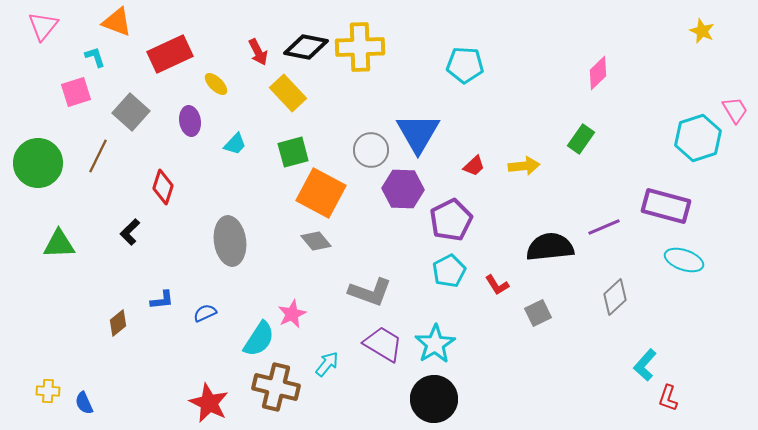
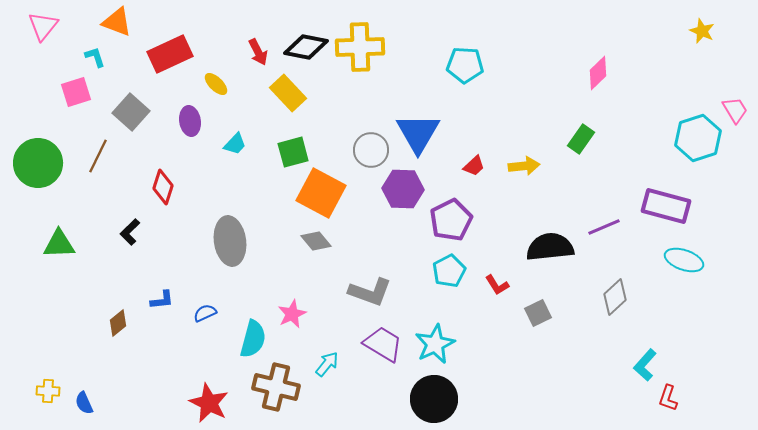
cyan semicircle at (259, 339): moved 6 px left; rotated 18 degrees counterclockwise
cyan star at (435, 344): rotated 6 degrees clockwise
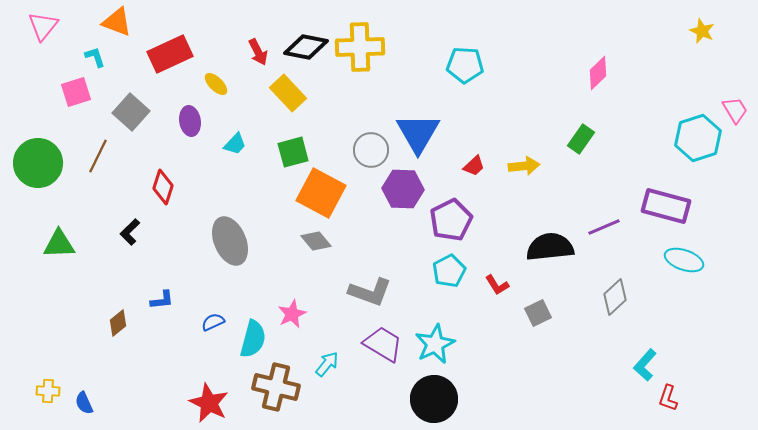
gray ellipse at (230, 241): rotated 15 degrees counterclockwise
blue semicircle at (205, 313): moved 8 px right, 9 px down
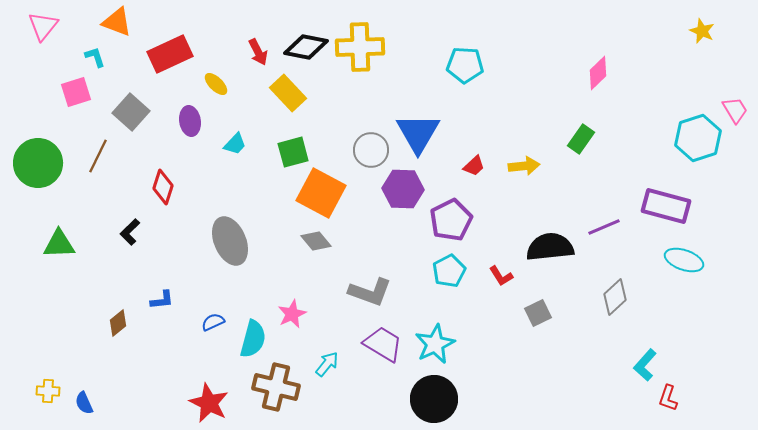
red L-shape at (497, 285): moved 4 px right, 9 px up
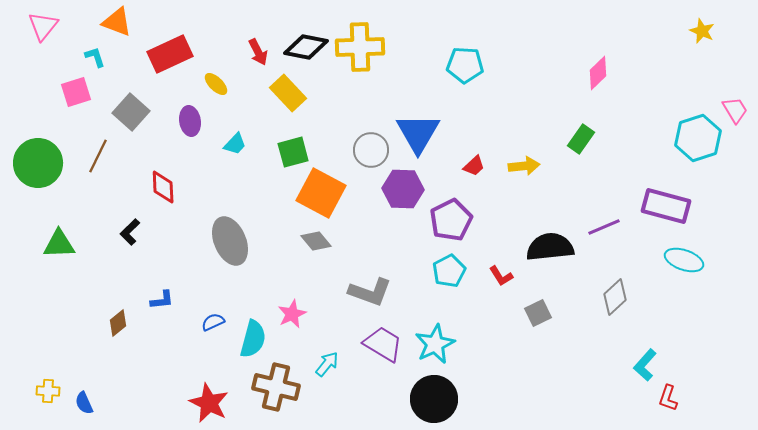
red diamond at (163, 187): rotated 20 degrees counterclockwise
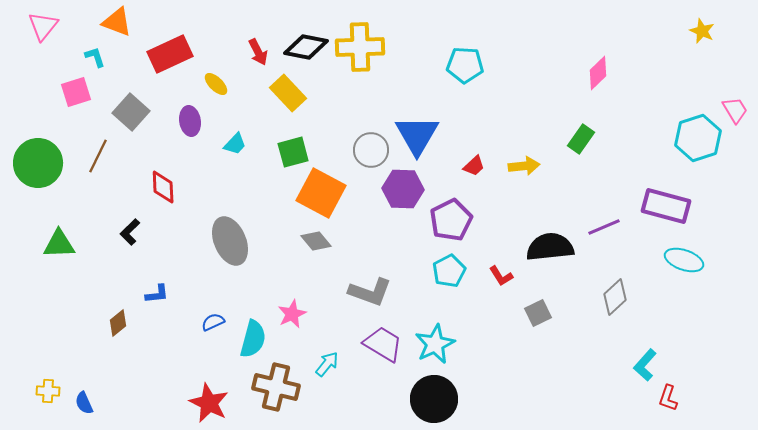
blue triangle at (418, 133): moved 1 px left, 2 px down
blue L-shape at (162, 300): moved 5 px left, 6 px up
